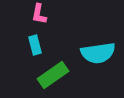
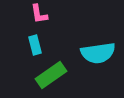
pink L-shape: rotated 20 degrees counterclockwise
green rectangle: moved 2 px left
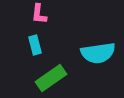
pink L-shape: rotated 15 degrees clockwise
green rectangle: moved 3 px down
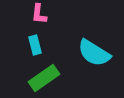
cyan semicircle: moved 4 px left; rotated 40 degrees clockwise
green rectangle: moved 7 px left
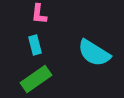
green rectangle: moved 8 px left, 1 px down
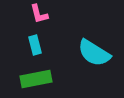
pink L-shape: rotated 20 degrees counterclockwise
green rectangle: rotated 24 degrees clockwise
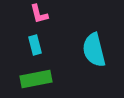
cyan semicircle: moved 3 px up; rotated 44 degrees clockwise
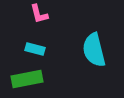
cyan rectangle: moved 4 px down; rotated 60 degrees counterclockwise
green rectangle: moved 9 px left
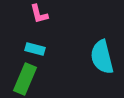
cyan semicircle: moved 8 px right, 7 px down
green rectangle: moved 2 px left; rotated 56 degrees counterclockwise
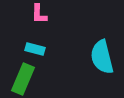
pink L-shape: rotated 15 degrees clockwise
green rectangle: moved 2 px left
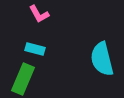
pink L-shape: rotated 30 degrees counterclockwise
cyan semicircle: moved 2 px down
